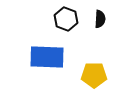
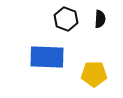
yellow pentagon: moved 1 px up
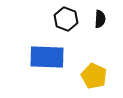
yellow pentagon: moved 2 px down; rotated 25 degrees clockwise
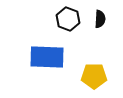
black hexagon: moved 2 px right
yellow pentagon: rotated 25 degrees counterclockwise
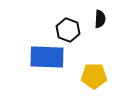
black hexagon: moved 11 px down
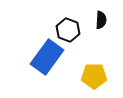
black semicircle: moved 1 px right, 1 px down
blue rectangle: rotated 56 degrees counterclockwise
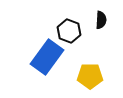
black hexagon: moved 1 px right, 1 px down
yellow pentagon: moved 4 px left
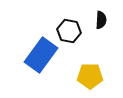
black hexagon: rotated 10 degrees counterclockwise
blue rectangle: moved 6 px left, 2 px up
